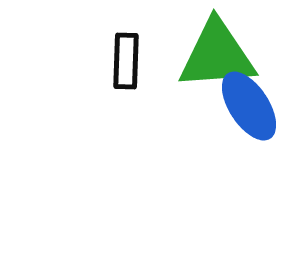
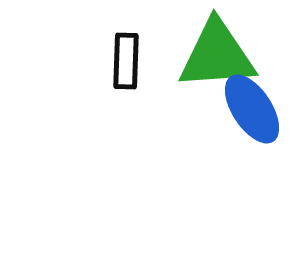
blue ellipse: moved 3 px right, 3 px down
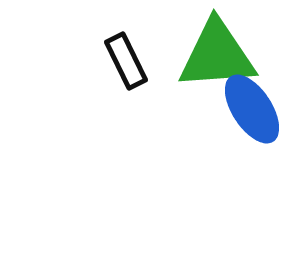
black rectangle: rotated 28 degrees counterclockwise
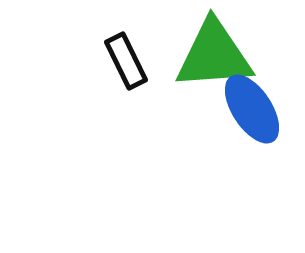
green triangle: moved 3 px left
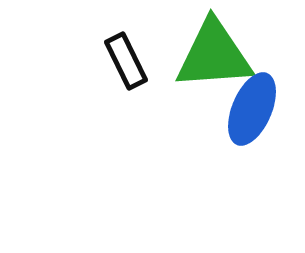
blue ellipse: rotated 56 degrees clockwise
